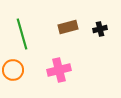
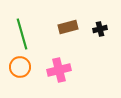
orange circle: moved 7 px right, 3 px up
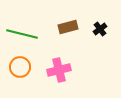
black cross: rotated 24 degrees counterclockwise
green line: rotated 60 degrees counterclockwise
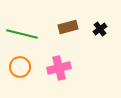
pink cross: moved 2 px up
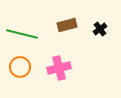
brown rectangle: moved 1 px left, 2 px up
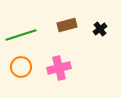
green line: moved 1 px left, 1 px down; rotated 32 degrees counterclockwise
orange circle: moved 1 px right
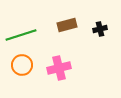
black cross: rotated 24 degrees clockwise
orange circle: moved 1 px right, 2 px up
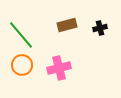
black cross: moved 1 px up
green line: rotated 68 degrees clockwise
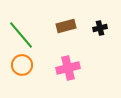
brown rectangle: moved 1 px left, 1 px down
pink cross: moved 9 px right
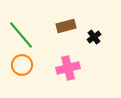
black cross: moved 6 px left, 9 px down; rotated 24 degrees counterclockwise
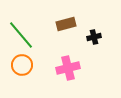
brown rectangle: moved 2 px up
black cross: rotated 24 degrees clockwise
